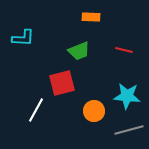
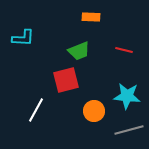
red square: moved 4 px right, 3 px up
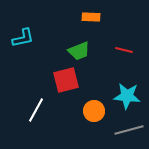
cyan L-shape: rotated 15 degrees counterclockwise
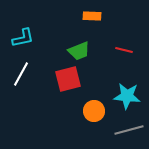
orange rectangle: moved 1 px right, 1 px up
red square: moved 2 px right, 1 px up
white line: moved 15 px left, 36 px up
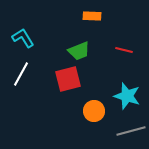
cyan L-shape: rotated 110 degrees counterclockwise
cyan star: rotated 12 degrees clockwise
gray line: moved 2 px right, 1 px down
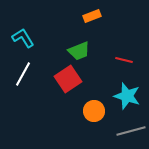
orange rectangle: rotated 24 degrees counterclockwise
red line: moved 10 px down
white line: moved 2 px right
red square: rotated 20 degrees counterclockwise
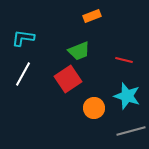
cyan L-shape: rotated 50 degrees counterclockwise
orange circle: moved 3 px up
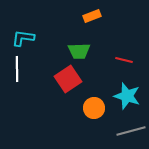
green trapezoid: rotated 20 degrees clockwise
white line: moved 6 px left, 5 px up; rotated 30 degrees counterclockwise
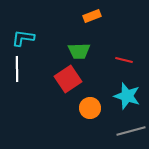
orange circle: moved 4 px left
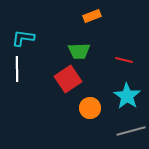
cyan star: rotated 16 degrees clockwise
